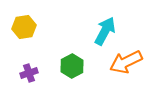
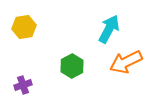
cyan arrow: moved 4 px right, 2 px up
purple cross: moved 6 px left, 12 px down
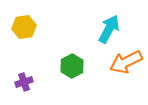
purple cross: moved 1 px right, 3 px up
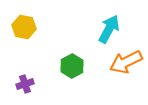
yellow hexagon: rotated 20 degrees clockwise
purple cross: moved 1 px right, 2 px down
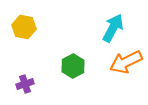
cyan arrow: moved 4 px right, 1 px up
green hexagon: moved 1 px right
